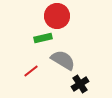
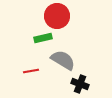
red line: rotated 28 degrees clockwise
black cross: rotated 36 degrees counterclockwise
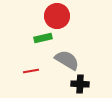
gray semicircle: moved 4 px right
black cross: rotated 18 degrees counterclockwise
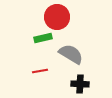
red circle: moved 1 px down
gray semicircle: moved 4 px right, 6 px up
red line: moved 9 px right
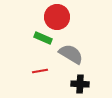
green rectangle: rotated 36 degrees clockwise
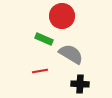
red circle: moved 5 px right, 1 px up
green rectangle: moved 1 px right, 1 px down
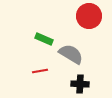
red circle: moved 27 px right
